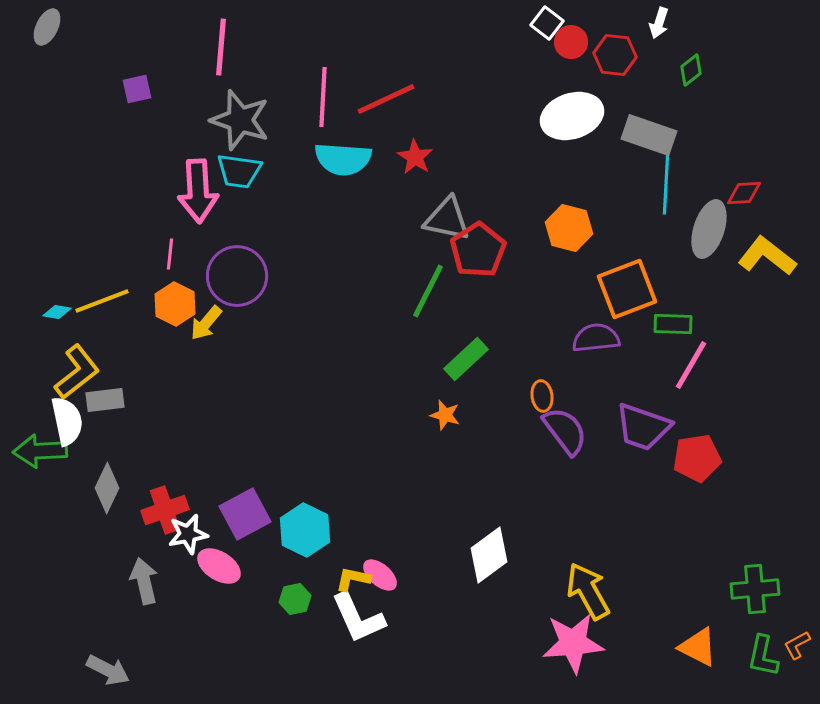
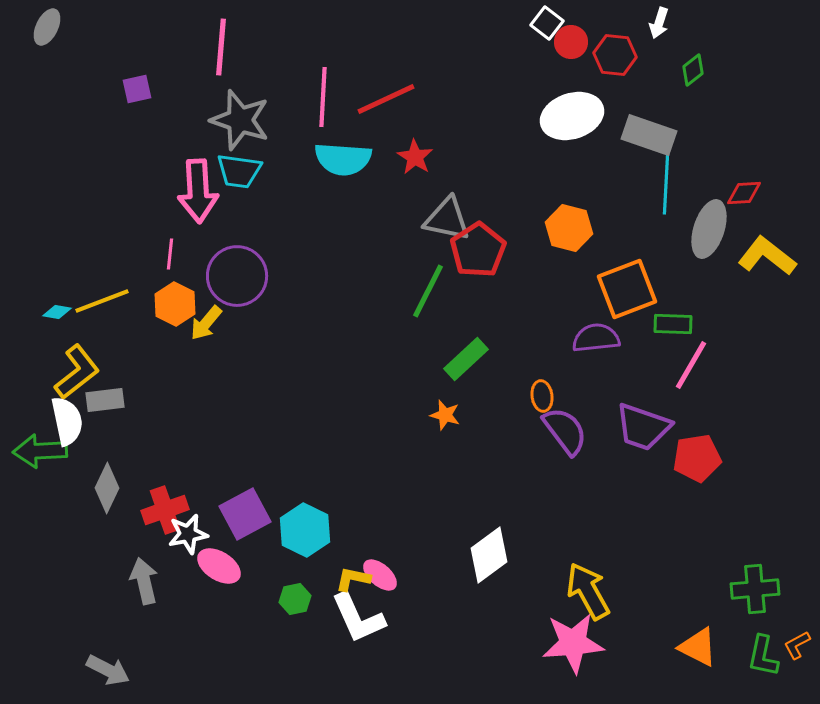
green diamond at (691, 70): moved 2 px right
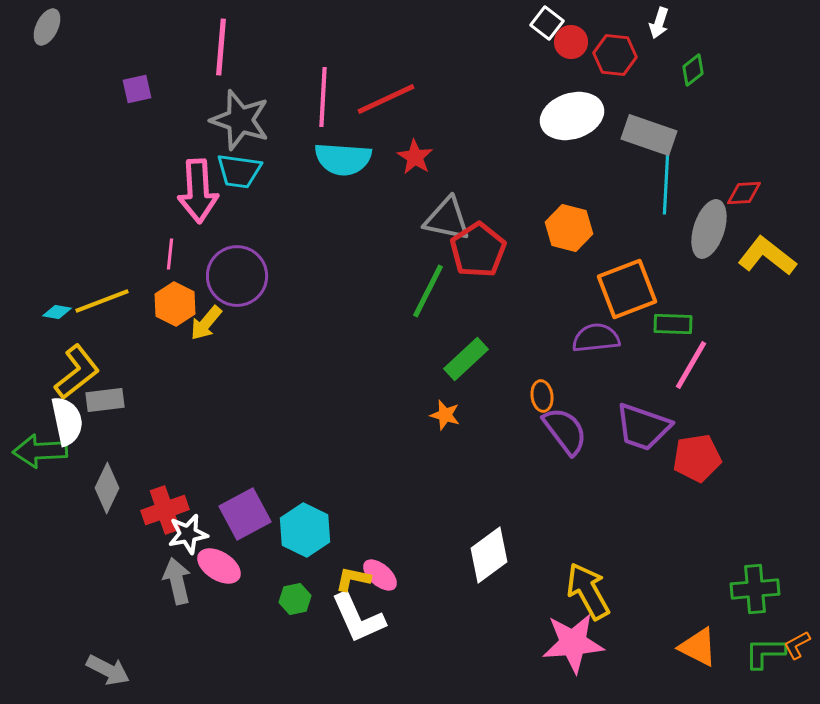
gray arrow at (144, 581): moved 33 px right
green L-shape at (763, 656): moved 2 px right, 3 px up; rotated 78 degrees clockwise
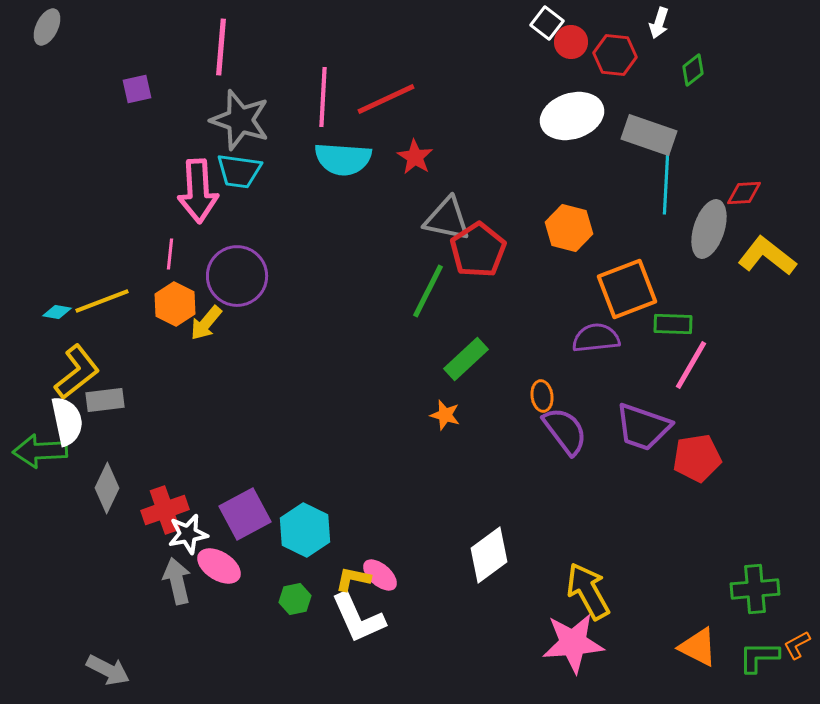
green L-shape at (765, 653): moved 6 px left, 4 px down
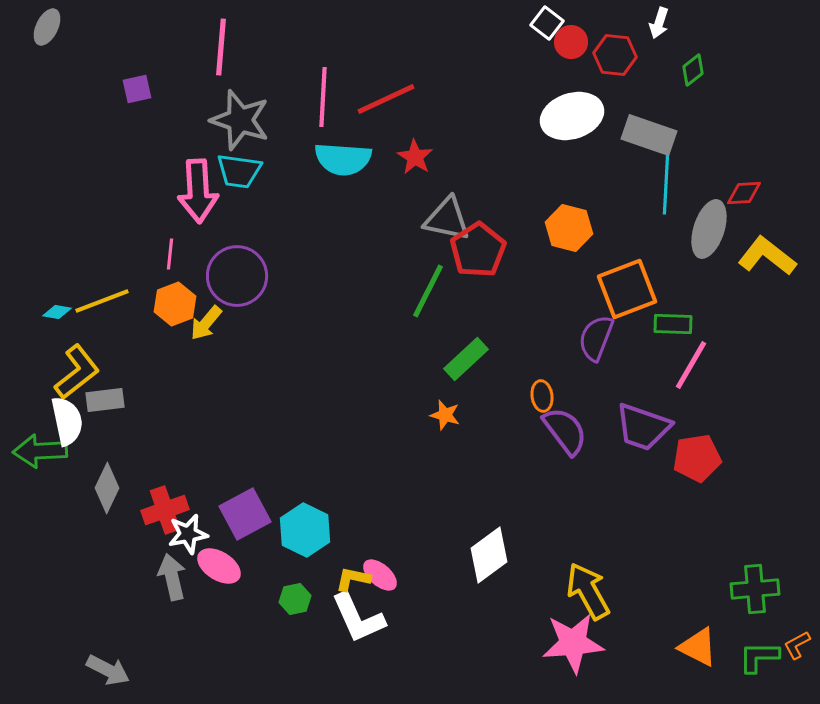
orange hexagon at (175, 304): rotated 12 degrees clockwise
purple semicircle at (596, 338): rotated 63 degrees counterclockwise
gray arrow at (177, 581): moved 5 px left, 4 px up
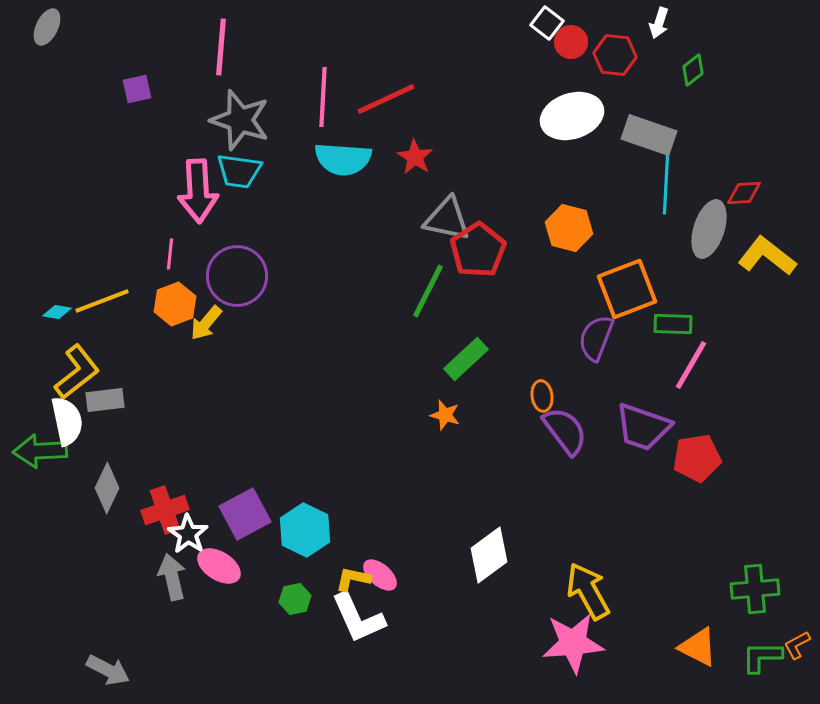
white star at (188, 534): rotated 27 degrees counterclockwise
green L-shape at (759, 657): moved 3 px right
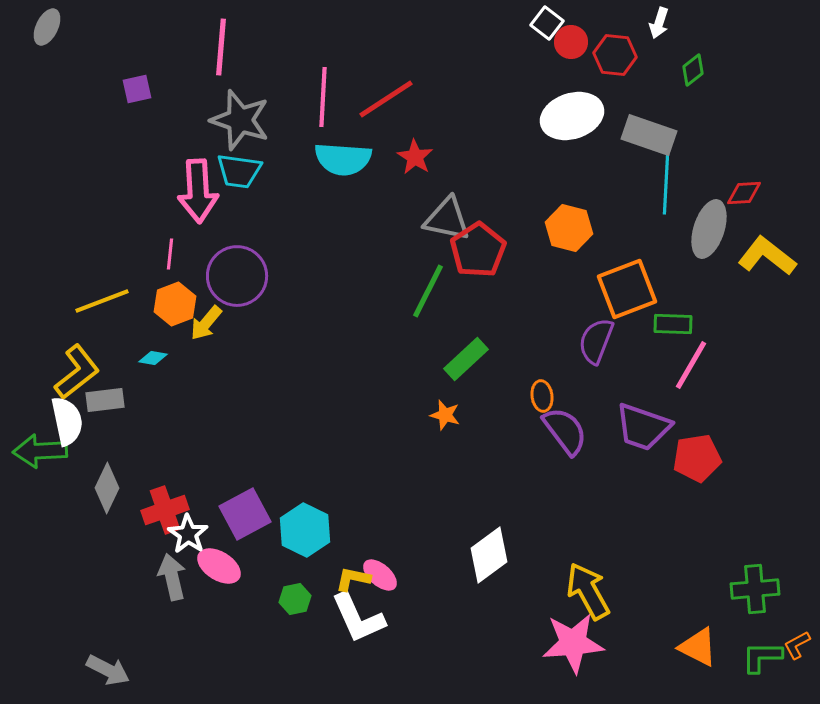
red line at (386, 99): rotated 8 degrees counterclockwise
cyan diamond at (57, 312): moved 96 px right, 46 px down
purple semicircle at (596, 338): moved 3 px down
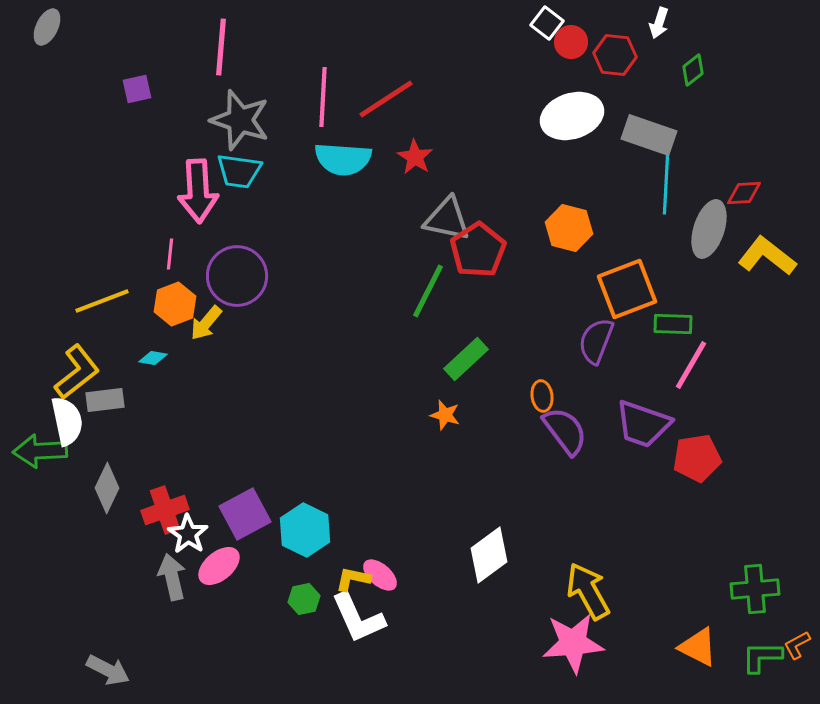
purple trapezoid at (643, 427): moved 3 px up
pink ellipse at (219, 566): rotated 72 degrees counterclockwise
green hexagon at (295, 599): moved 9 px right
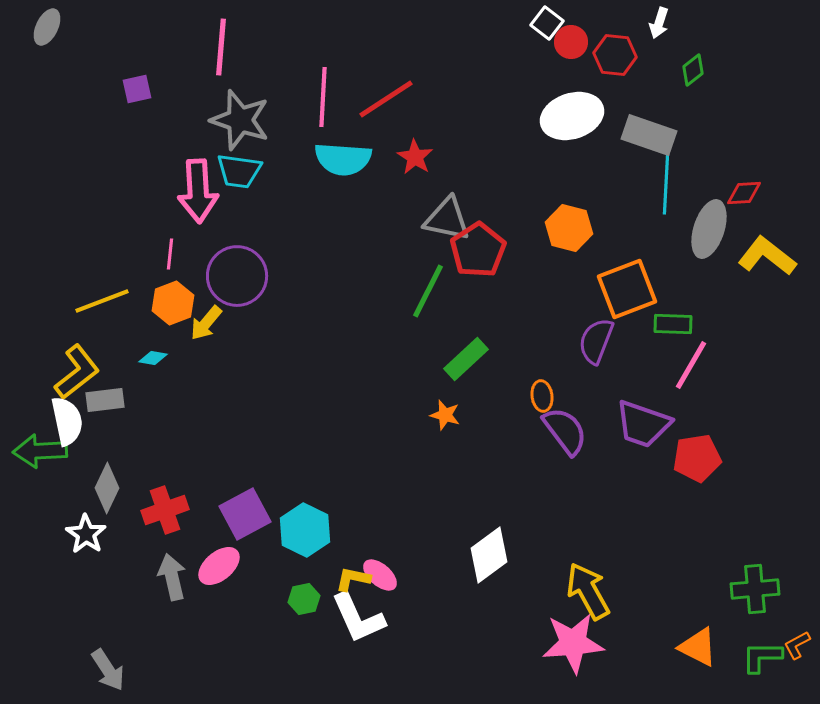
orange hexagon at (175, 304): moved 2 px left, 1 px up
white star at (188, 534): moved 102 px left
gray arrow at (108, 670): rotated 30 degrees clockwise
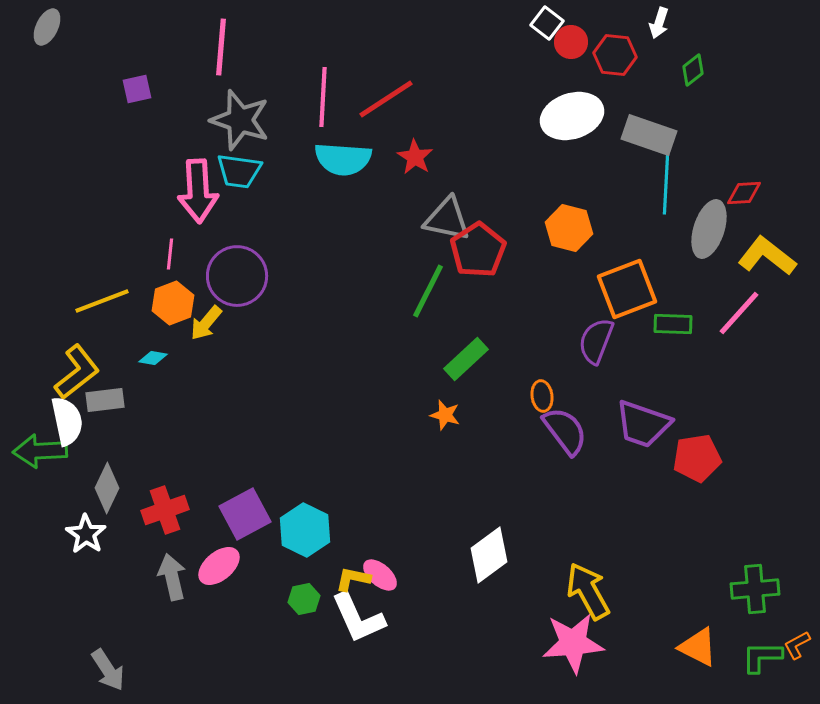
pink line at (691, 365): moved 48 px right, 52 px up; rotated 12 degrees clockwise
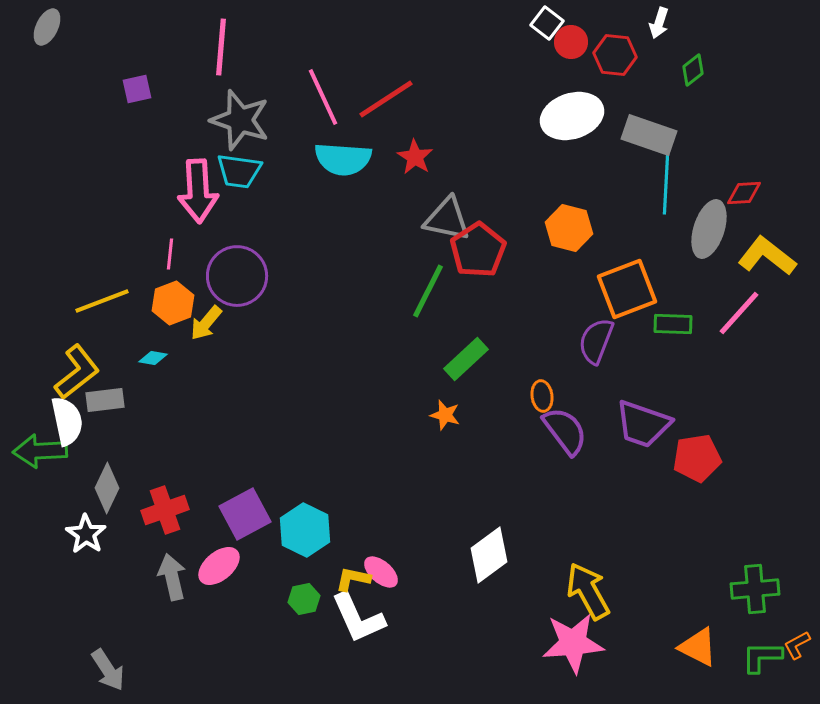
pink line at (323, 97): rotated 28 degrees counterclockwise
pink ellipse at (380, 575): moved 1 px right, 3 px up
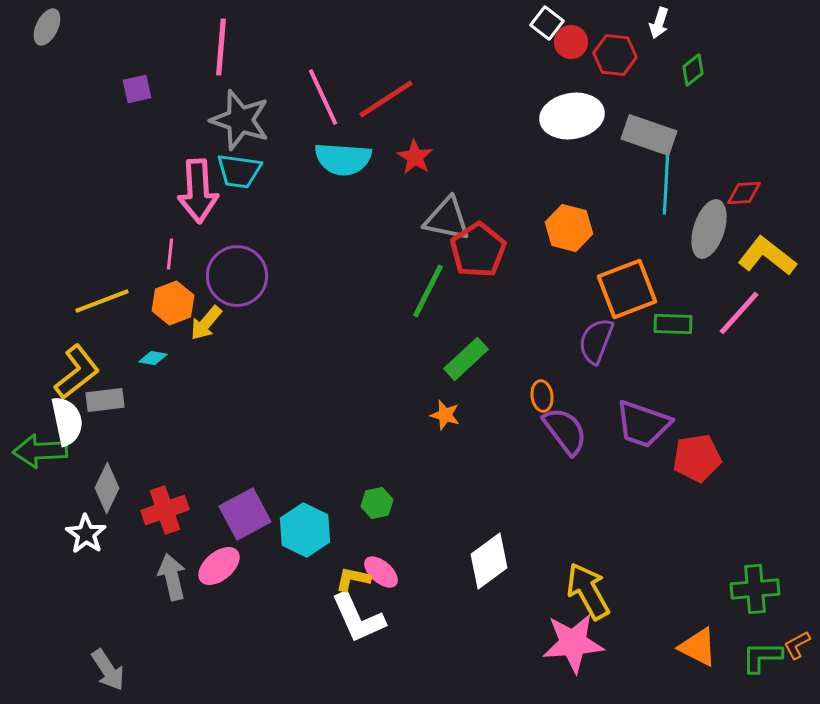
white ellipse at (572, 116): rotated 8 degrees clockwise
white diamond at (489, 555): moved 6 px down
green hexagon at (304, 599): moved 73 px right, 96 px up
